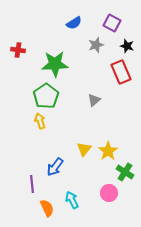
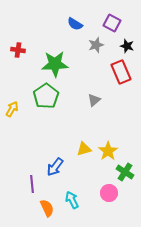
blue semicircle: moved 1 px right, 1 px down; rotated 63 degrees clockwise
yellow arrow: moved 28 px left, 12 px up; rotated 49 degrees clockwise
yellow triangle: rotated 35 degrees clockwise
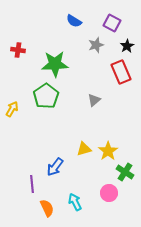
blue semicircle: moved 1 px left, 3 px up
black star: rotated 24 degrees clockwise
cyan arrow: moved 3 px right, 2 px down
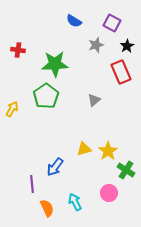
green cross: moved 1 px right, 2 px up
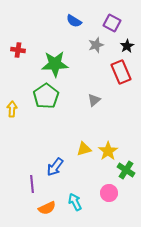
yellow arrow: rotated 28 degrees counterclockwise
orange semicircle: rotated 90 degrees clockwise
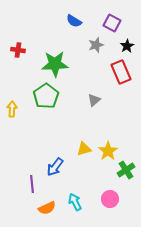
green cross: rotated 24 degrees clockwise
pink circle: moved 1 px right, 6 px down
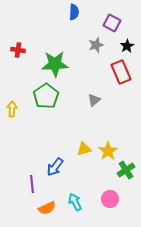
blue semicircle: moved 9 px up; rotated 119 degrees counterclockwise
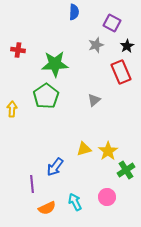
pink circle: moved 3 px left, 2 px up
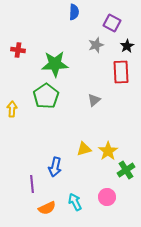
red rectangle: rotated 20 degrees clockwise
blue arrow: rotated 24 degrees counterclockwise
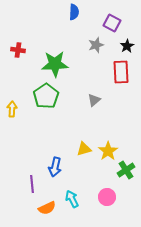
cyan arrow: moved 3 px left, 3 px up
